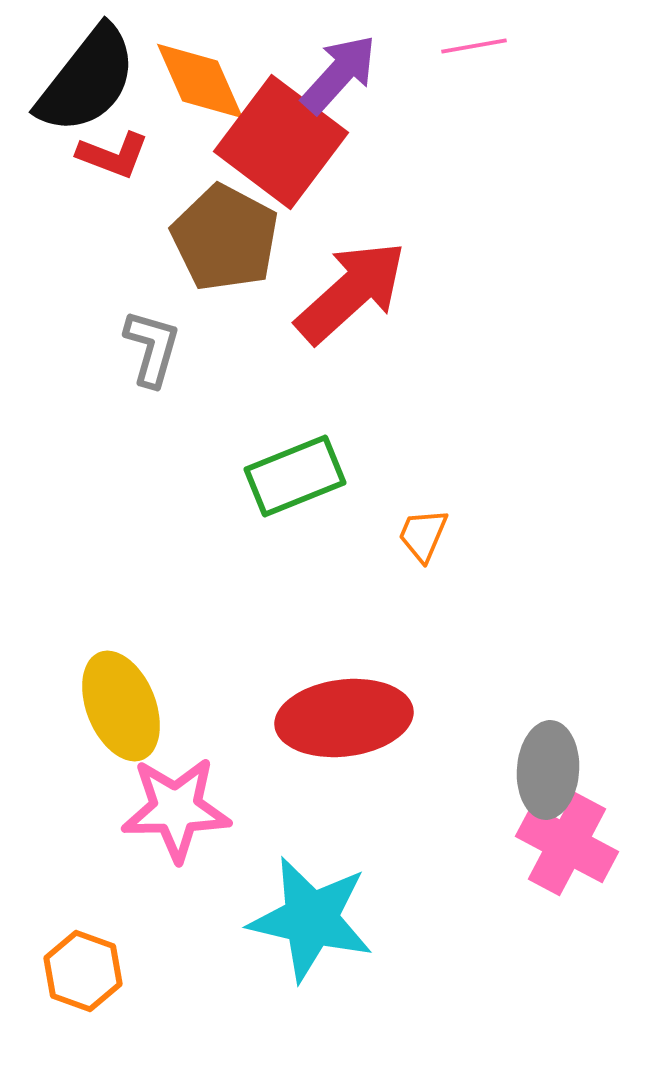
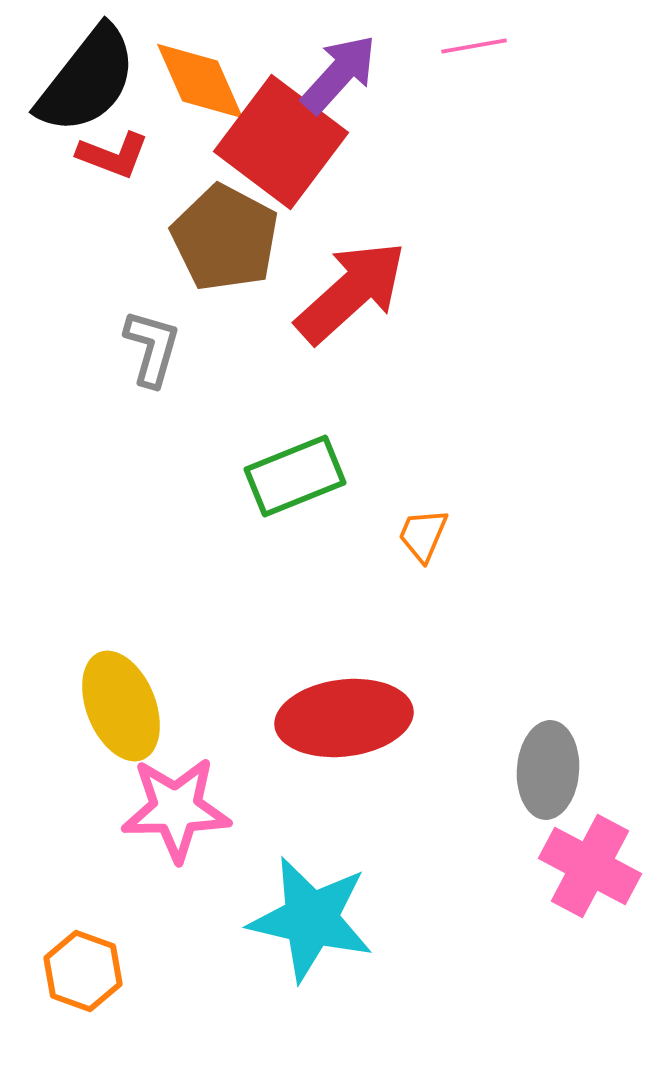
pink cross: moved 23 px right, 22 px down
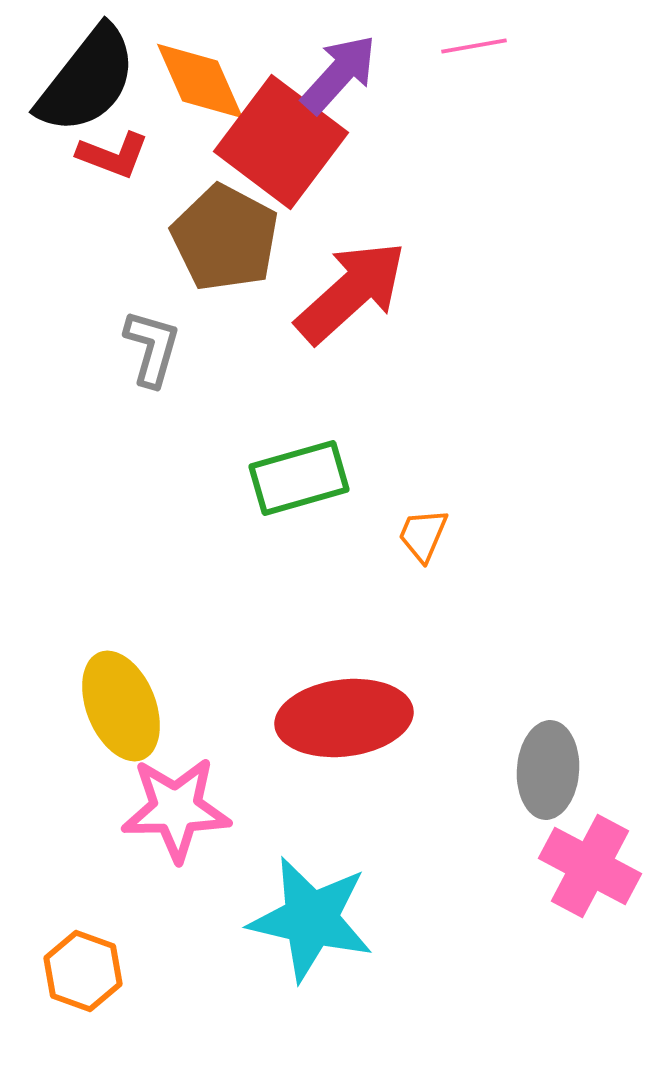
green rectangle: moved 4 px right, 2 px down; rotated 6 degrees clockwise
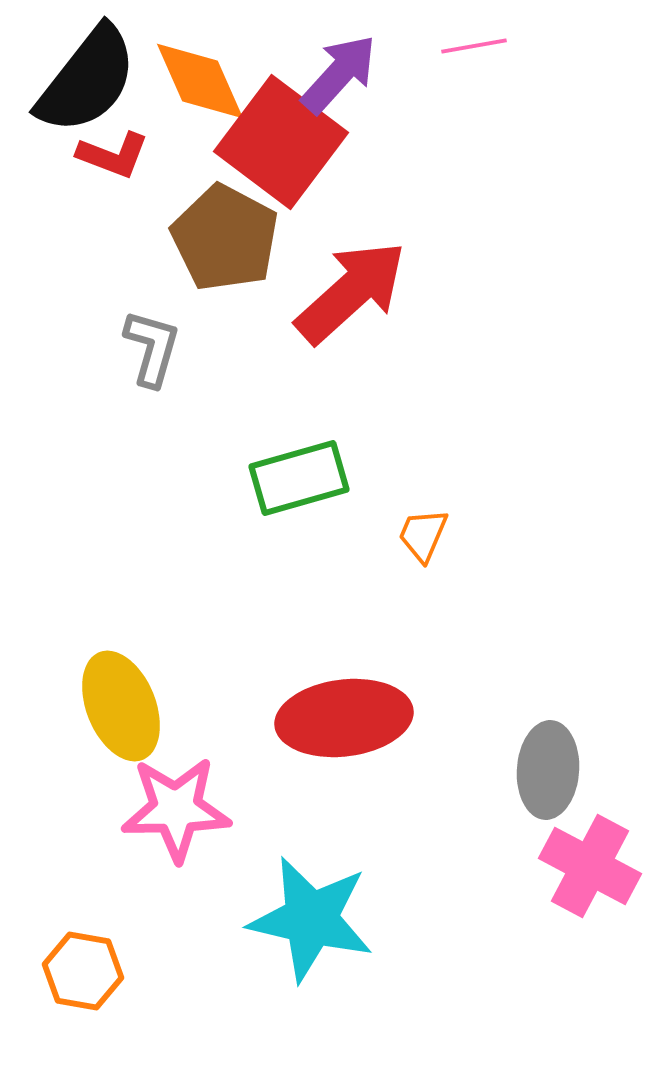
orange hexagon: rotated 10 degrees counterclockwise
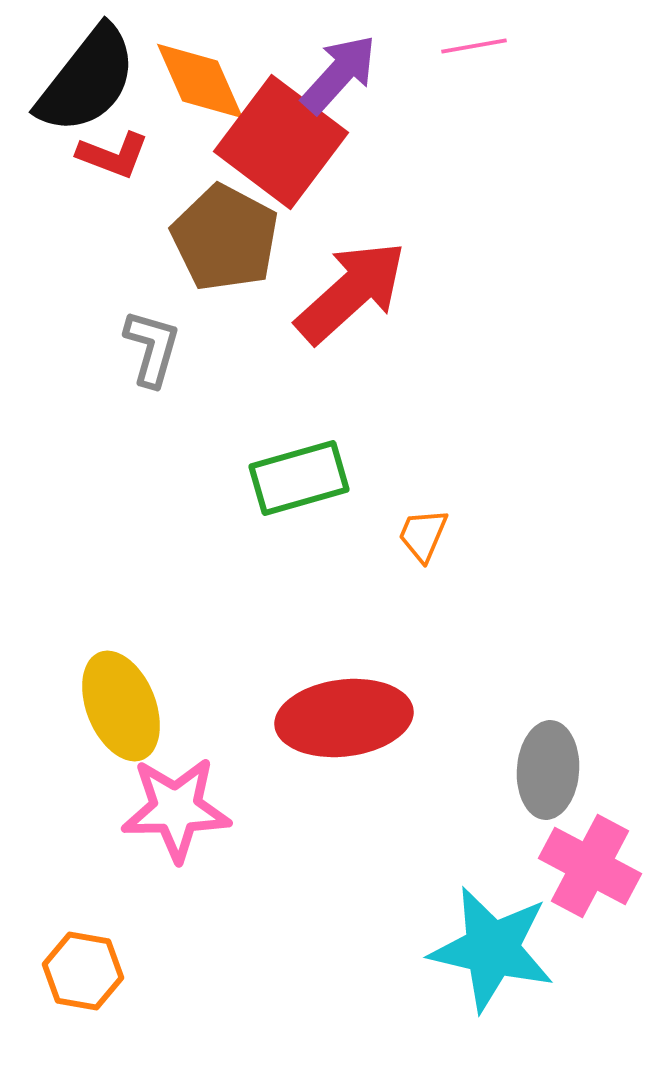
cyan star: moved 181 px right, 30 px down
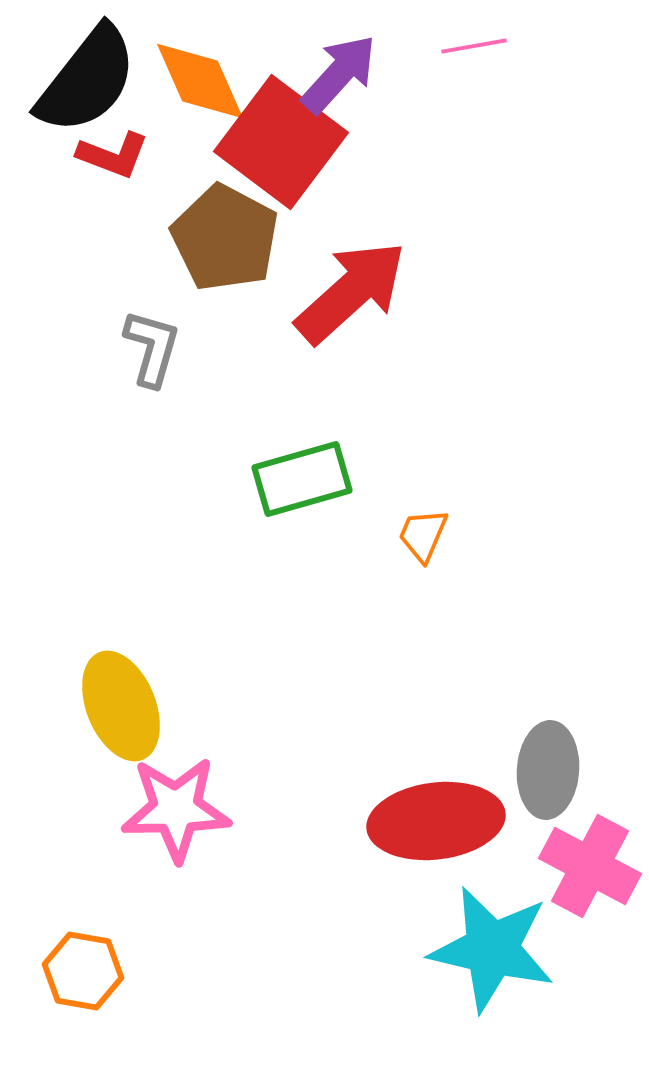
green rectangle: moved 3 px right, 1 px down
red ellipse: moved 92 px right, 103 px down
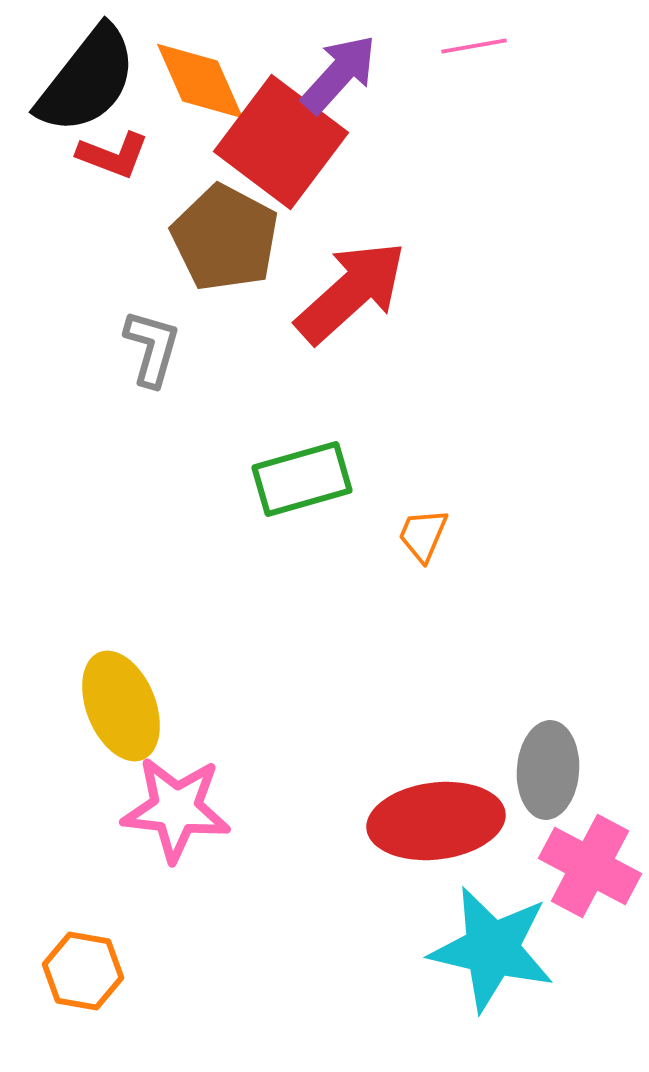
pink star: rotated 7 degrees clockwise
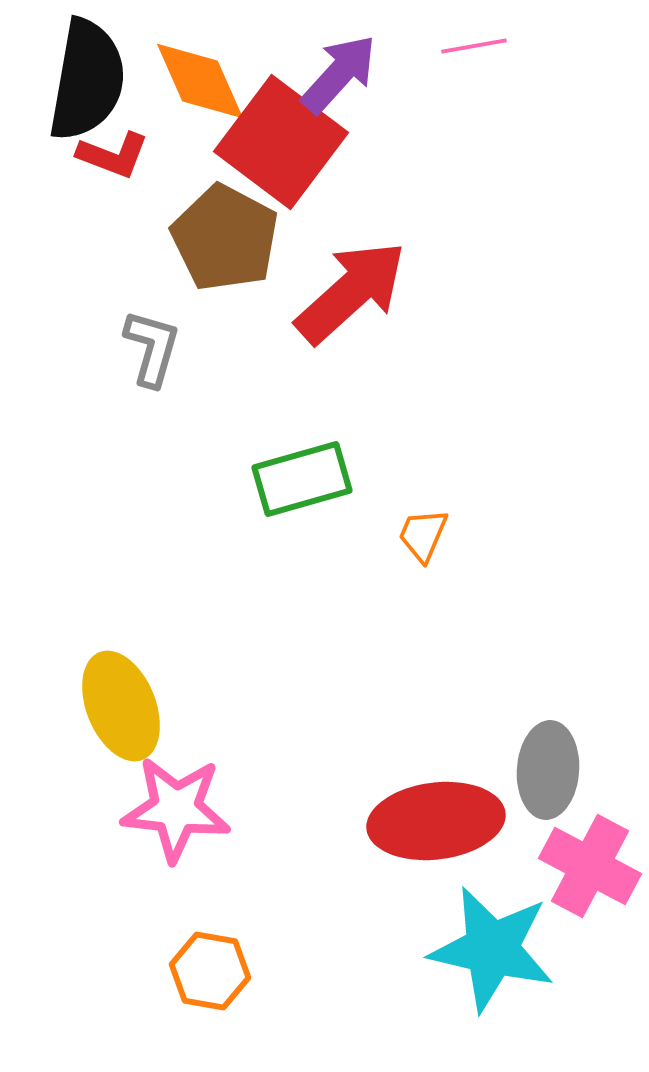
black semicircle: rotated 28 degrees counterclockwise
orange hexagon: moved 127 px right
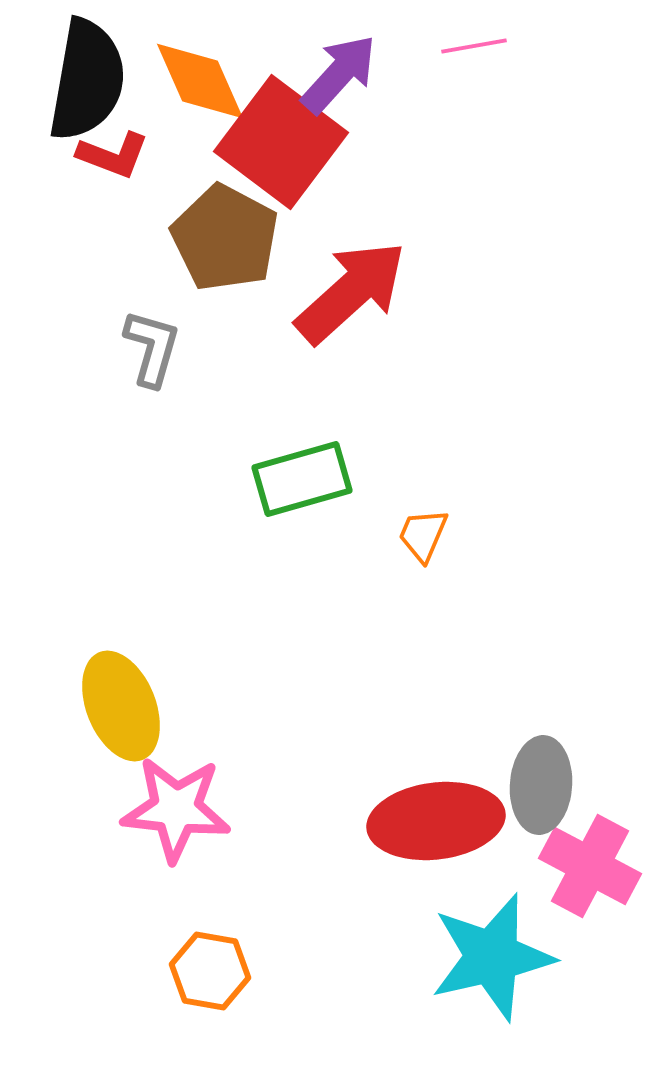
gray ellipse: moved 7 px left, 15 px down
cyan star: moved 8 px down; rotated 26 degrees counterclockwise
